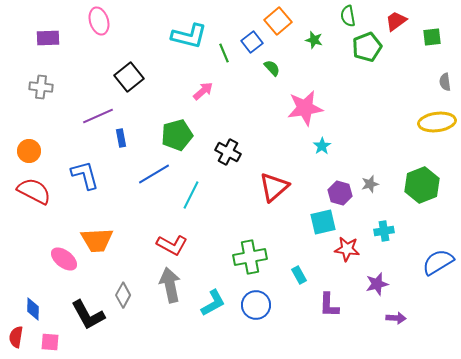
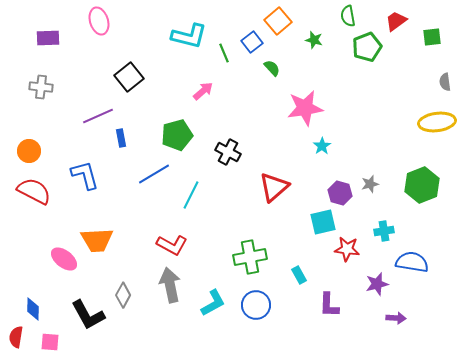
blue semicircle at (438, 262): moved 26 px left; rotated 40 degrees clockwise
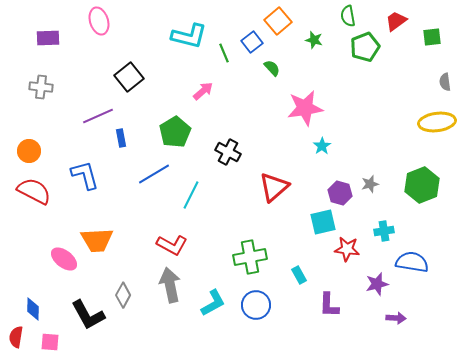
green pentagon at (367, 47): moved 2 px left
green pentagon at (177, 135): moved 2 px left, 3 px up; rotated 16 degrees counterclockwise
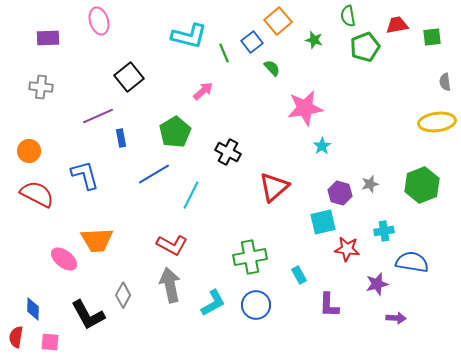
red trapezoid at (396, 21): moved 1 px right, 4 px down; rotated 25 degrees clockwise
red semicircle at (34, 191): moved 3 px right, 3 px down
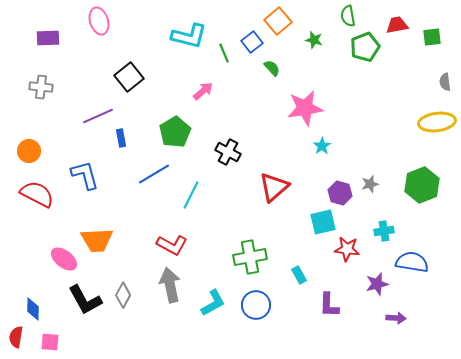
black L-shape at (88, 315): moved 3 px left, 15 px up
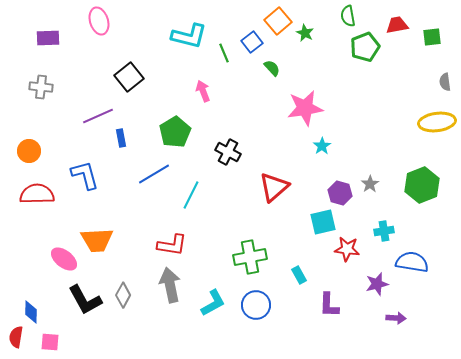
green star at (314, 40): moved 9 px left, 7 px up; rotated 12 degrees clockwise
pink arrow at (203, 91): rotated 70 degrees counterclockwise
gray star at (370, 184): rotated 18 degrees counterclockwise
red semicircle at (37, 194): rotated 28 degrees counterclockwise
red L-shape at (172, 245): rotated 20 degrees counterclockwise
blue diamond at (33, 309): moved 2 px left, 3 px down
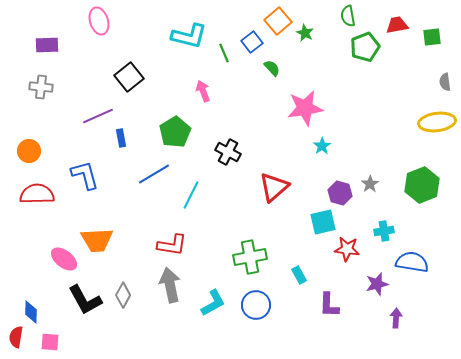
purple rectangle at (48, 38): moved 1 px left, 7 px down
purple arrow at (396, 318): rotated 90 degrees counterclockwise
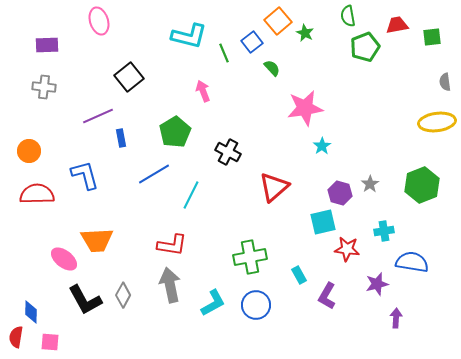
gray cross at (41, 87): moved 3 px right
purple L-shape at (329, 305): moved 2 px left, 9 px up; rotated 28 degrees clockwise
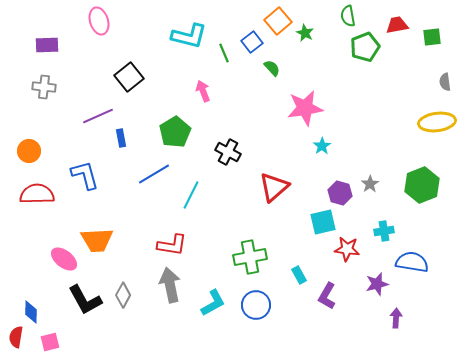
pink square at (50, 342): rotated 18 degrees counterclockwise
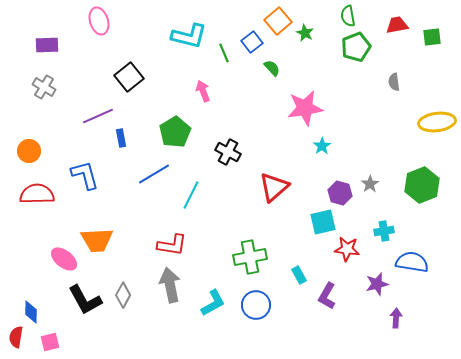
green pentagon at (365, 47): moved 9 px left
gray semicircle at (445, 82): moved 51 px left
gray cross at (44, 87): rotated 25 degrees clockwise
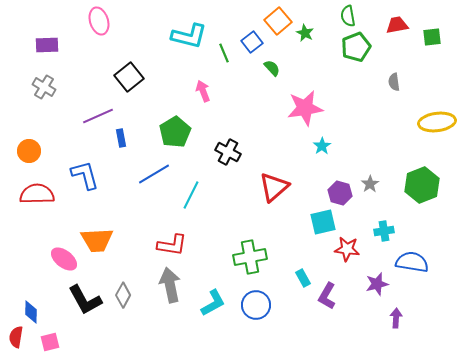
cyan rectangle at (299, 275): moved 4 px right, 3 px down
